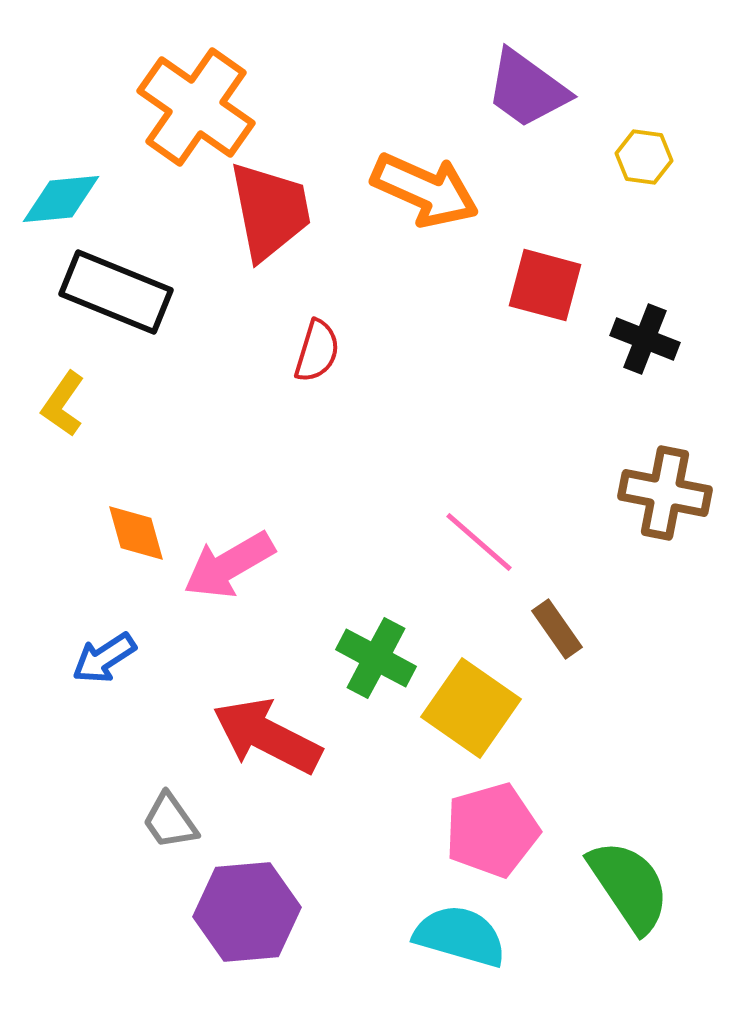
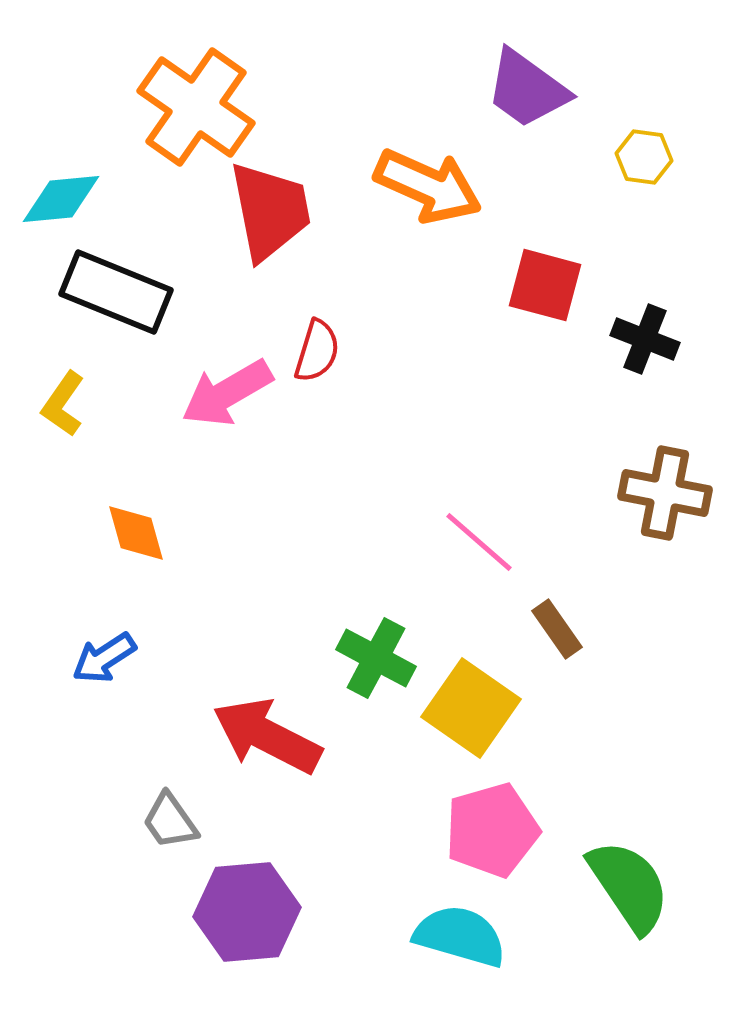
orange arrow: moved 3 px right, 4 px up
pink arrow: moved 2 px left, 172 px up
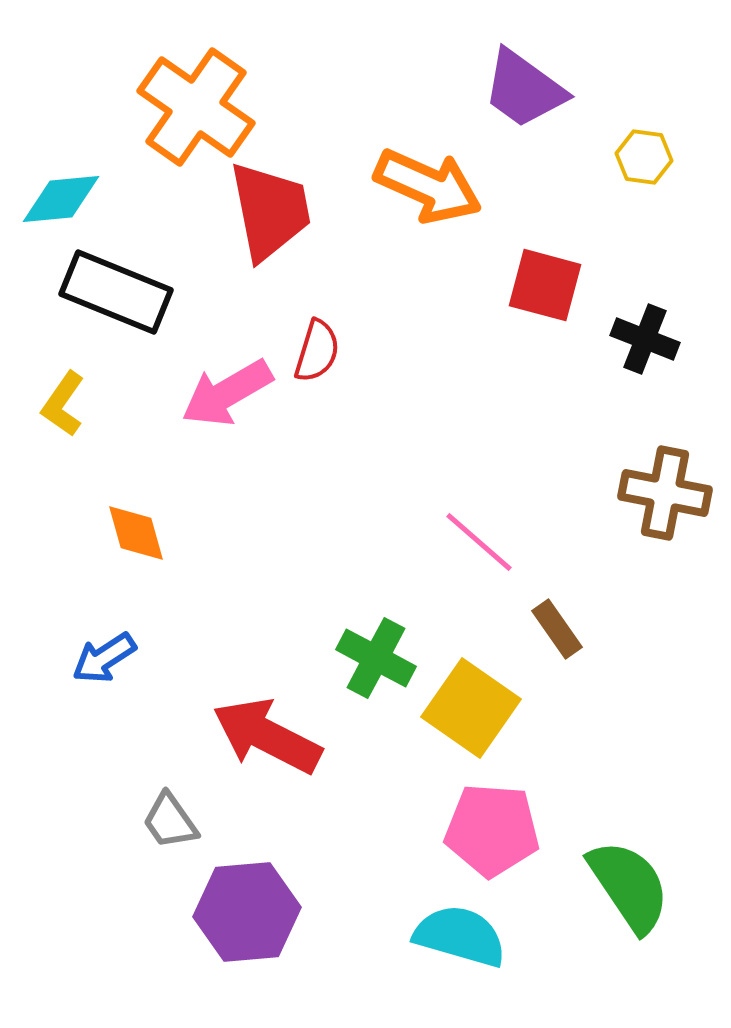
purple trapezoid: moved 3 px left
pink pentagon: rotated 20 degrees clockwise
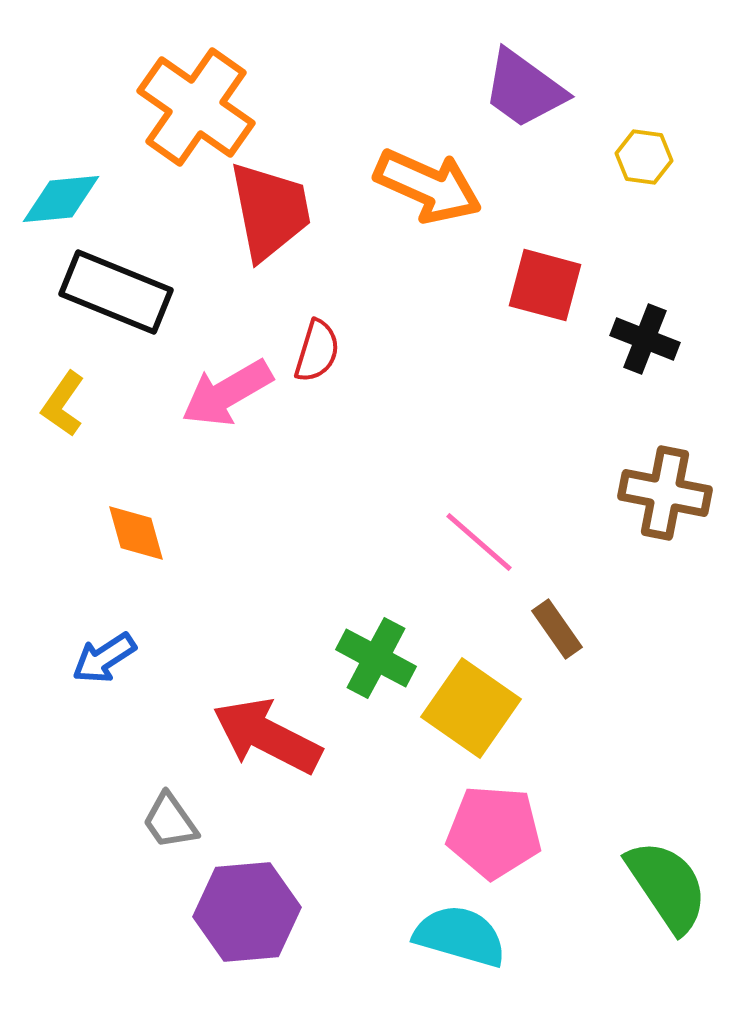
pink pentagon: moved 2 px right, 2 px down
green semicircle: moved 38 px right
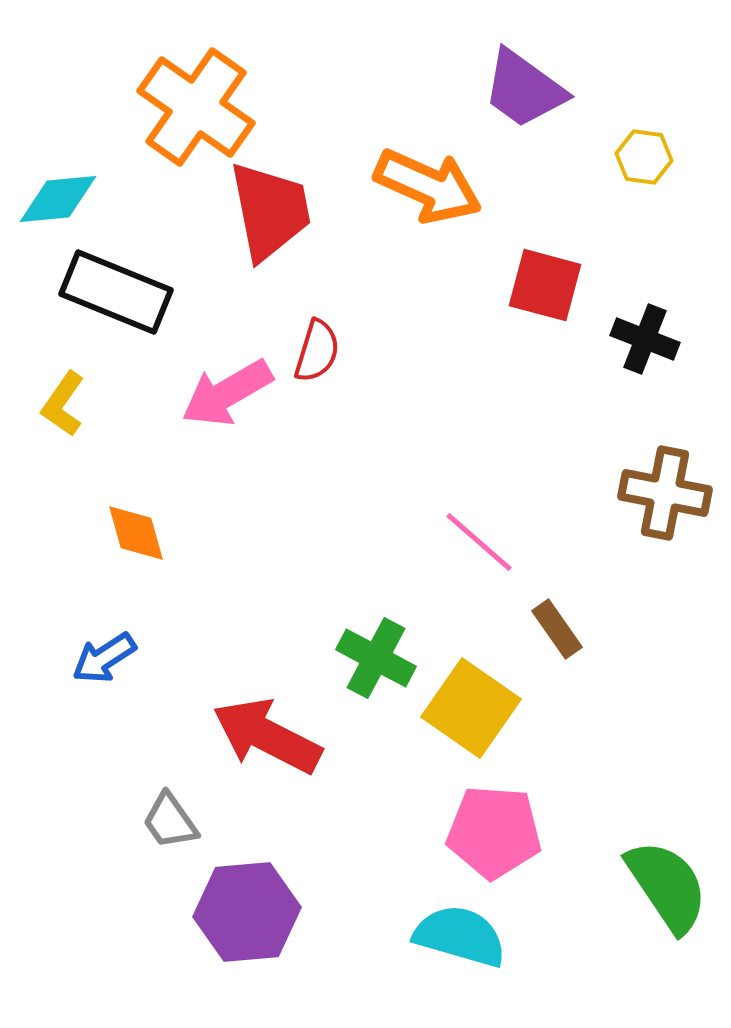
cyan diamond: moved 3 px left
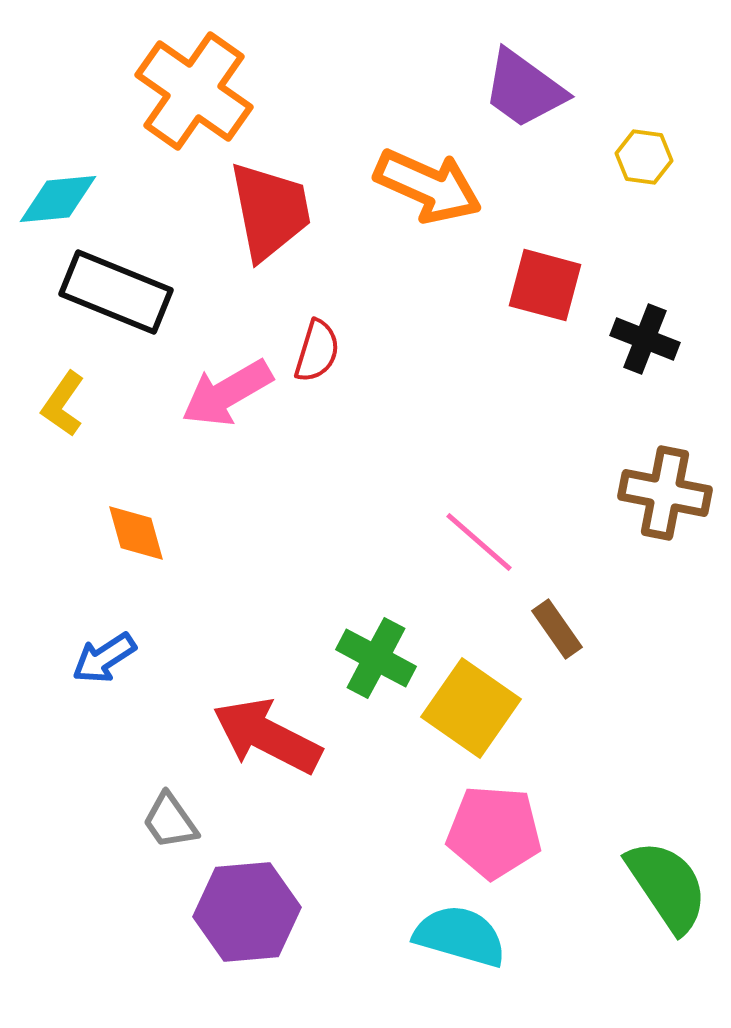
orange cross: moved 2 px left, 16 px up
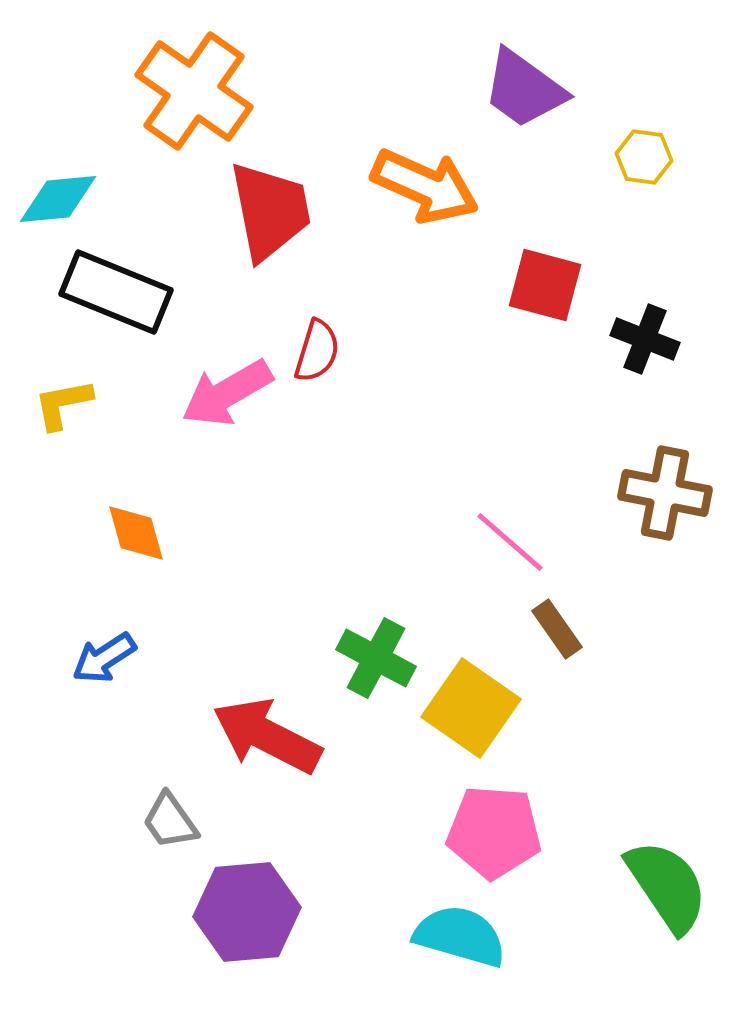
orange arrow: moved 3 px left
yellow L-shape: rotated 44 degrees clockwise
pink line: moved 31 px right
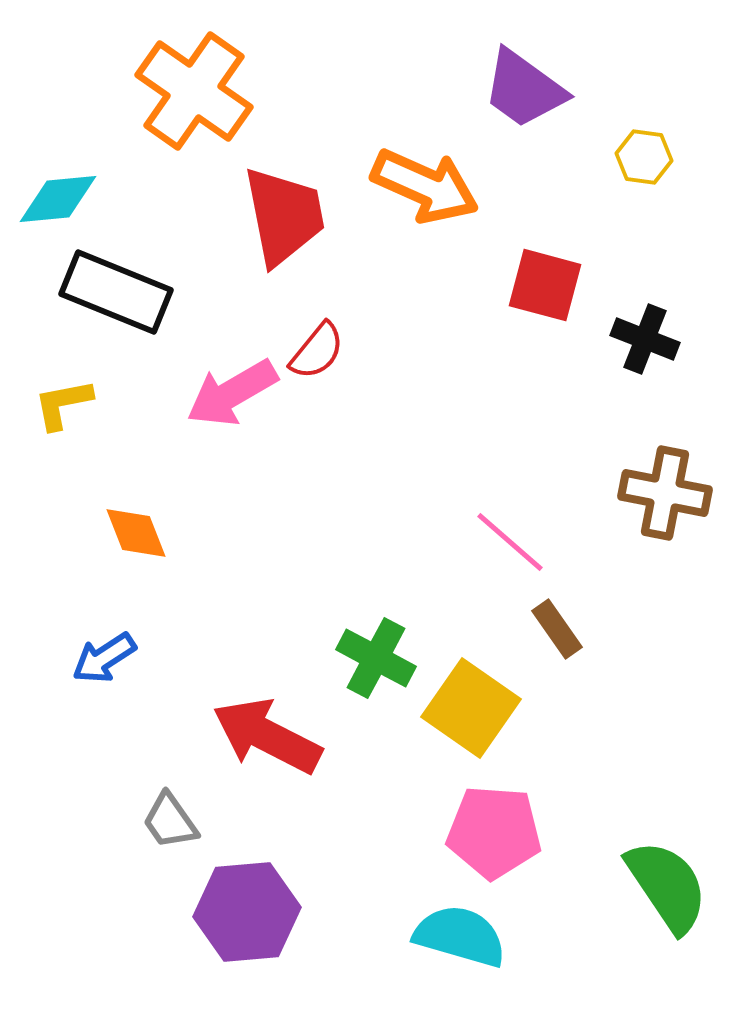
red trapezoid: moved 14 px right, 5 px down
red semicircle: rotated 22 degrees clockwise
pink arrow: moved 5 px right
orange diamond: rotated 6 degrees counterclockwise
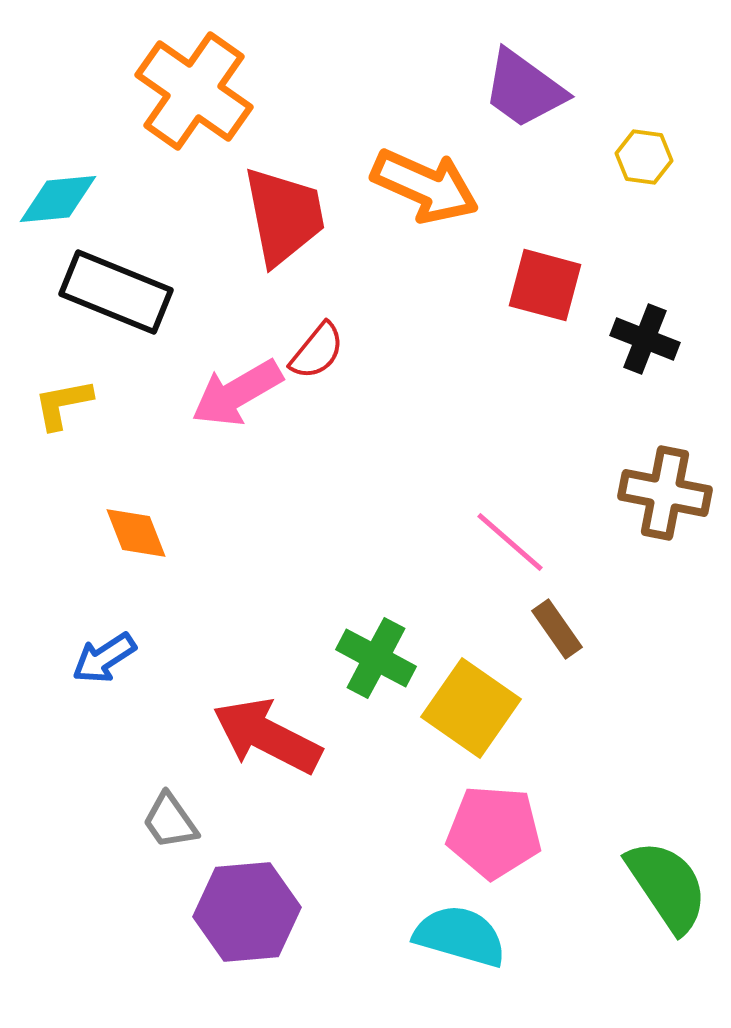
pink arrow: moved 5 px right
